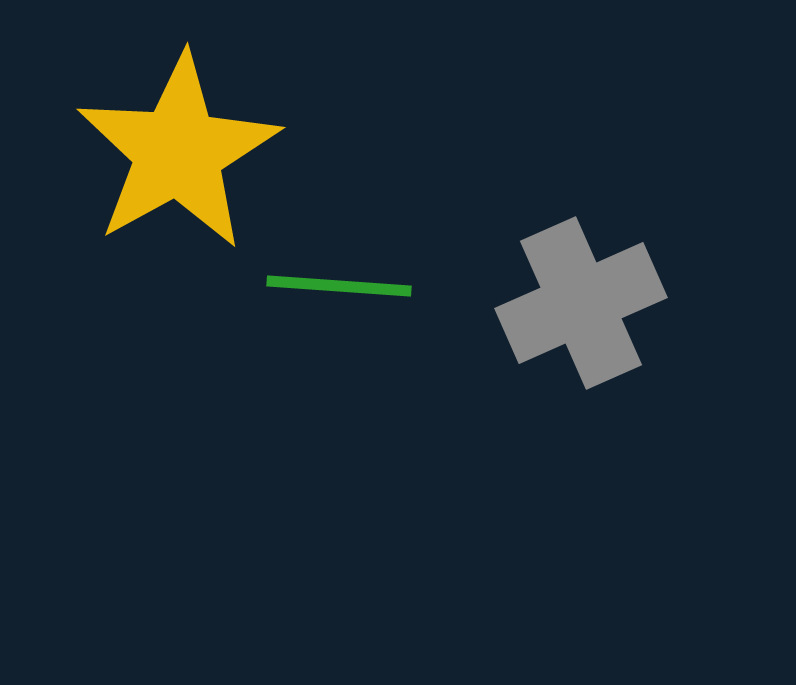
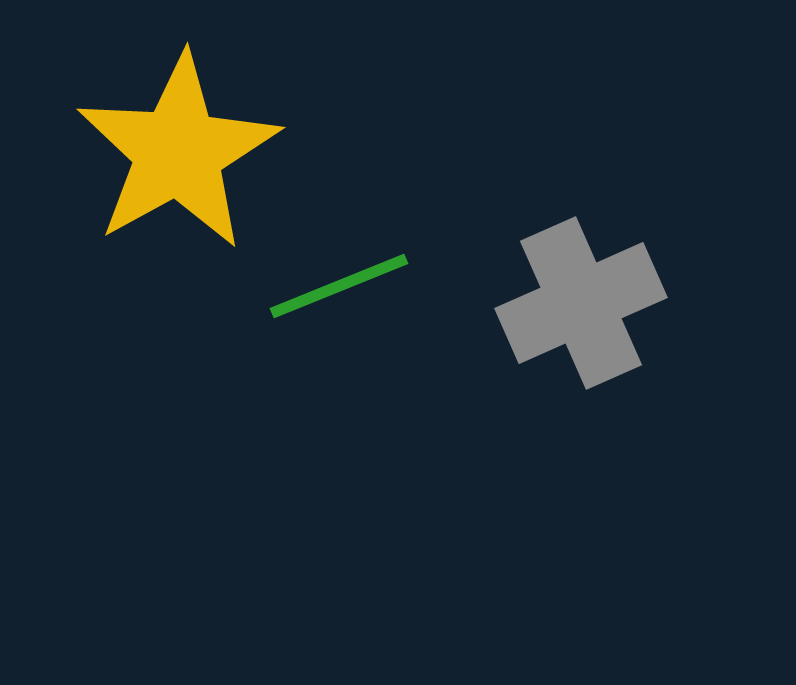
green line: rotated 26 degrees counterclockwise
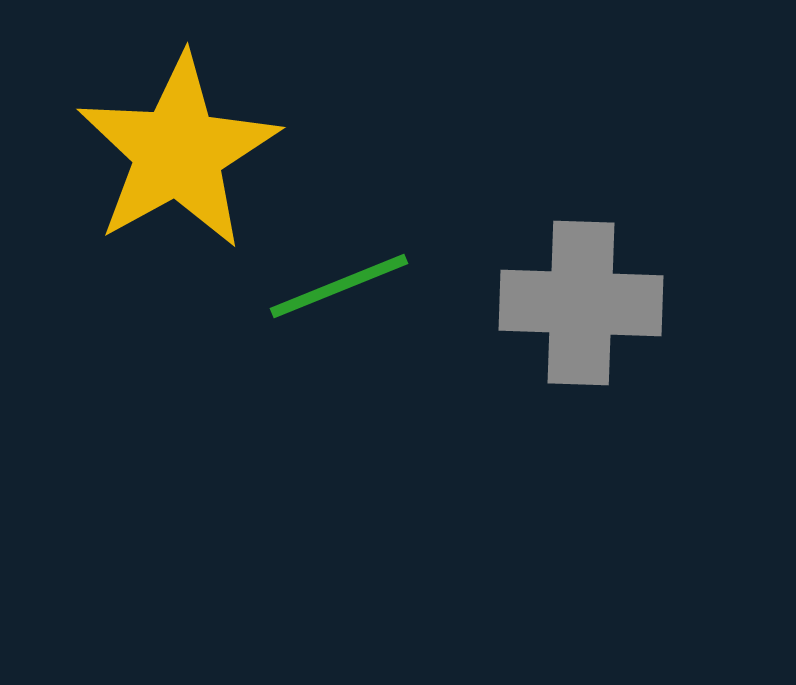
gray cross: rotated 26 degrees clockwise
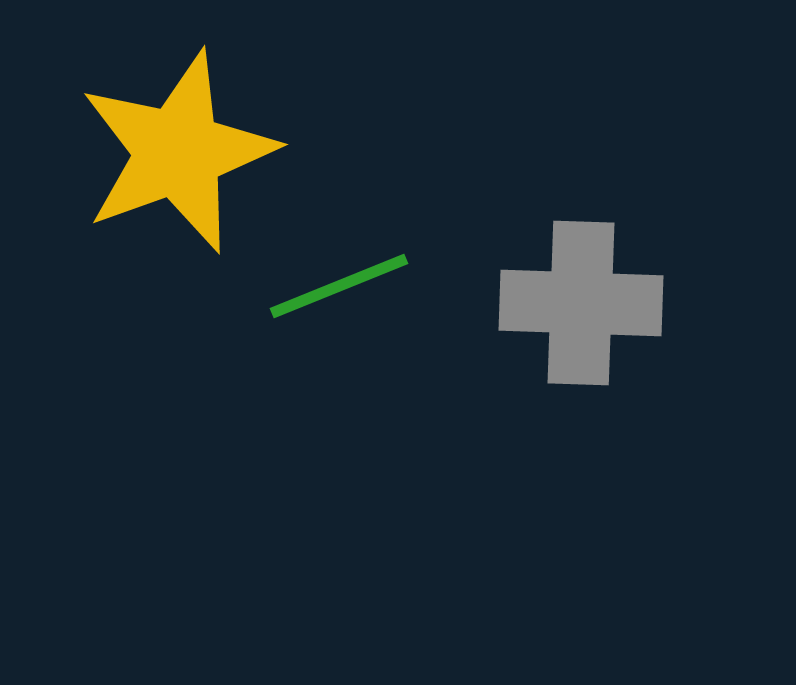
yellow star: rotated 9 degrees clockwise
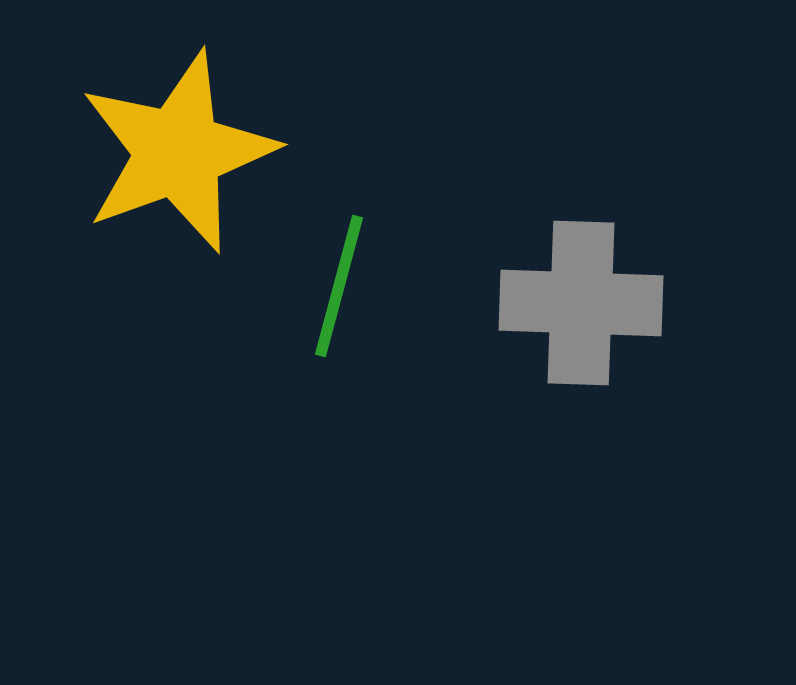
green line: rotated 53 degrees counterclockwise
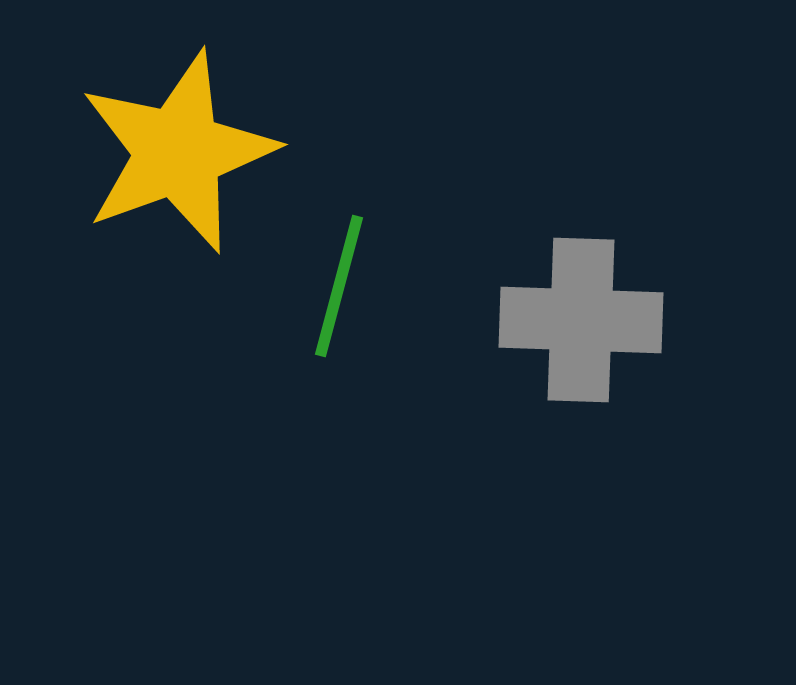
gray cross: moved 17 px down
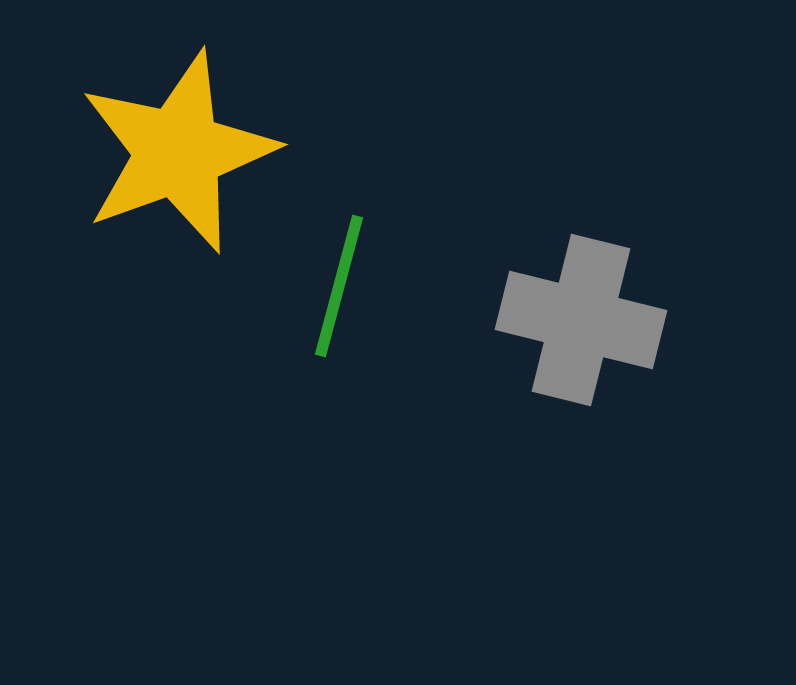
gray cross: rotated 12 degrees clockwise
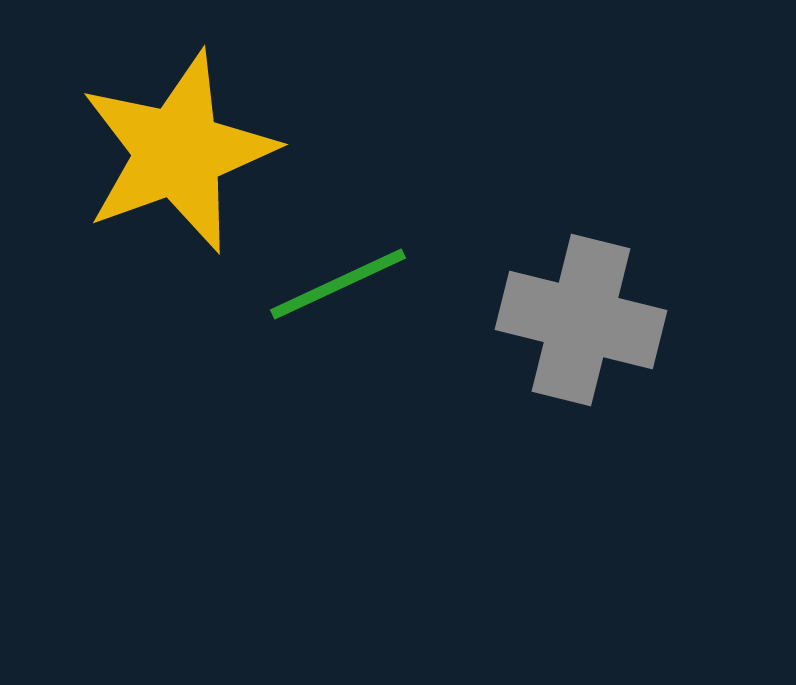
green line: moved 1 px left, 2 px up; rotated 50 degrees clockwise
